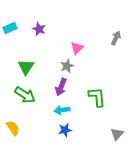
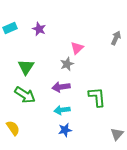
gray star: moved 2 px up
purple arrow: rotated 60 degrees clockwise
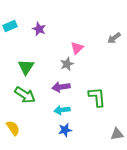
cyan rectangle: moved 2 px up
gray arrow: moved 2 px left; rotated 152 degrees counterclockwise
gray triangle: rotated 40 degrees clockwise
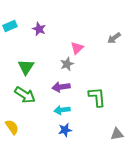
yellow semicircle: moved 1 px left, 1 px up
